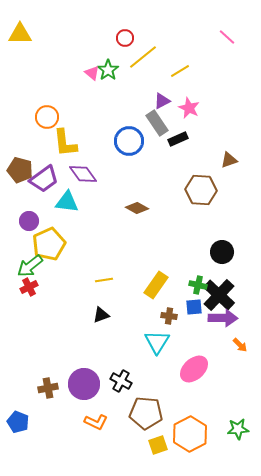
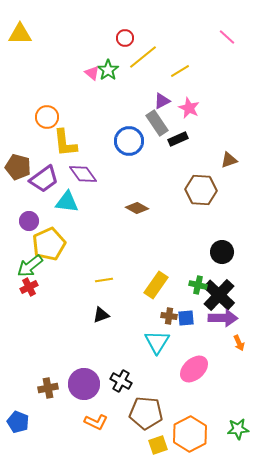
brown pentagon at (20, 170): moved 2 px left, 3 px up
blue square at (194, 307): moved 8 px left, 11 px down
orange arrow at (240, 345): moved 1 px left, 2 px up; rotated 21 degrees clockwise
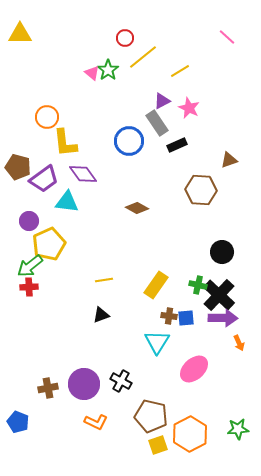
black rectangle at (178, 139): moved 1 px left, 6 px down
red cross at (29, 287): rotated 24 degrees clockwise
brown pentagon at (146, 413): moved 5 px right, 3 px down; rotated 8 degrees clockwise
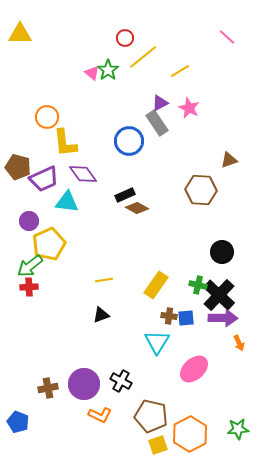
purple triangle at (162, 101): moved 2 px left, 2 px down
black rectangle at (177, 145): moved 52 px left, 50 px down
purple trapezoid at (44, 179): rotated 12 degrees clockwise
orange L-shape at (96, 422): moved 4 px right, 7 px up
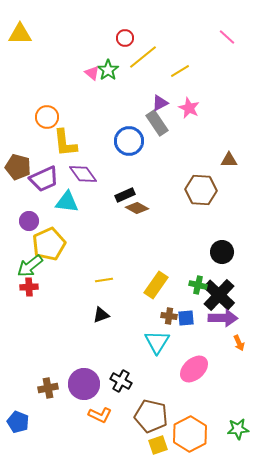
brown triangle at (229, 160): rotated 18 degrees clockwise
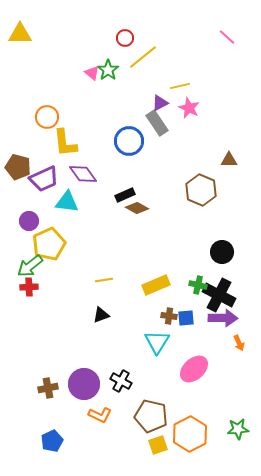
yellow line at (180, 71): moved 15 px down; rotated 18 degrees clockwise
brown hexagon at (201, 190): rotated 20 degrees clockwise
yellow rectangle at (156, 285): rotated 32 degrees clockwise
black cross at (219, 295): rotated 16 degrees counterclockwise
blue pentagon at (18, 422): moved 34 px right, 19 px down; rotated 25 degrees clockwise
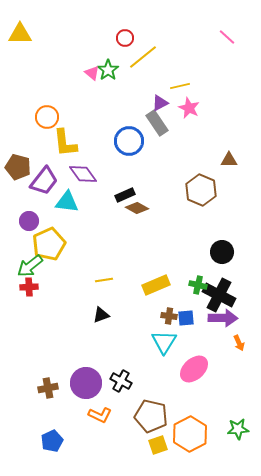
purple trapezoid at (44, 179): moved 2 px down; rotated 28 degrees counterclockwise
cyan triangle at (157, 342): moved 7 px right
purple circle at (84, 384): moved 2 px right, 1 px up
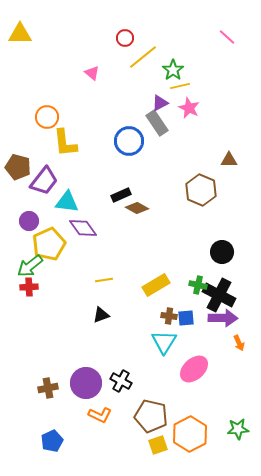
green star at (108, 70): moved 65 px right
purple diamond at (83, 174): moved 54 px down
black rectangle at (125, 195): moved 4 px left
yellow rectangle at (156, 285): rotated 8 degrees counterclockwise
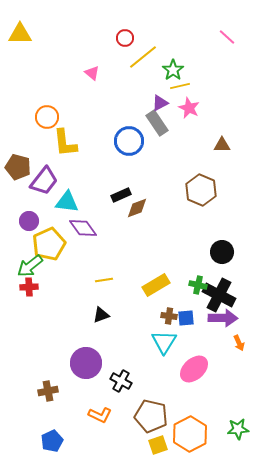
brown triangle at (229, 160): moved 7 px left, 15 px up
brown diamond at (137, 208): rotated 50 degrees counterclockwise
purple circle at (86, 383): moved 20 px up
brown cross at (48, 388): moved 3 px down
